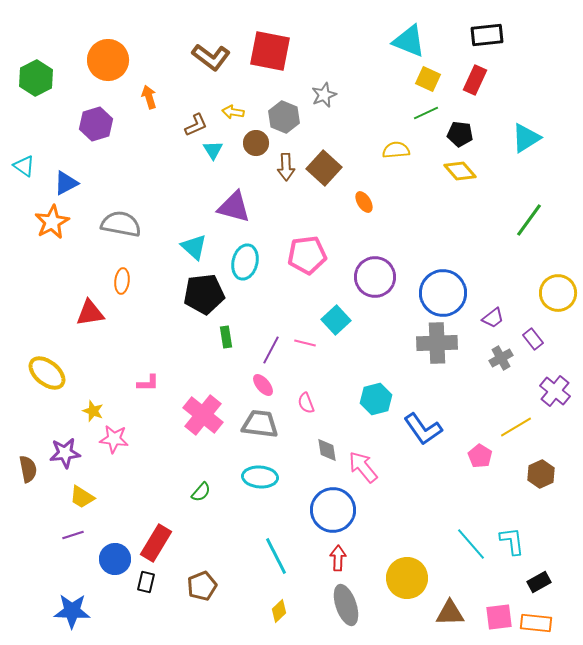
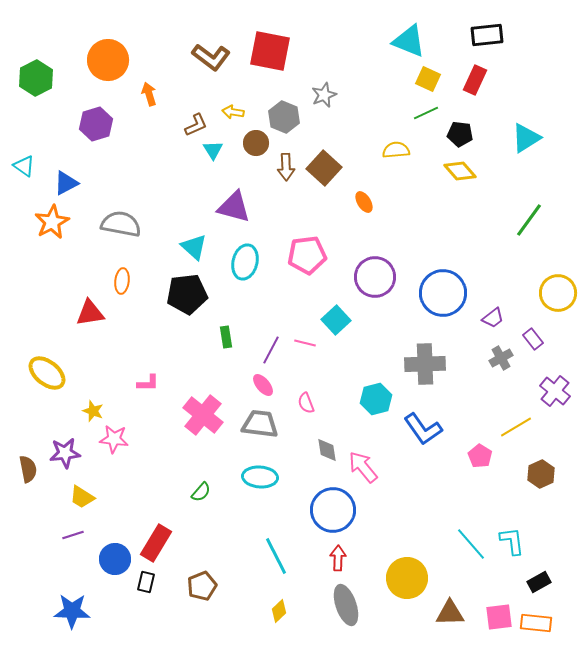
orange arrow at (149, 97): moved 3 px up
black pentagon at (204, 294): moved 17 px left
gray cross at (437, 343): moved 12 px left, 21 px down
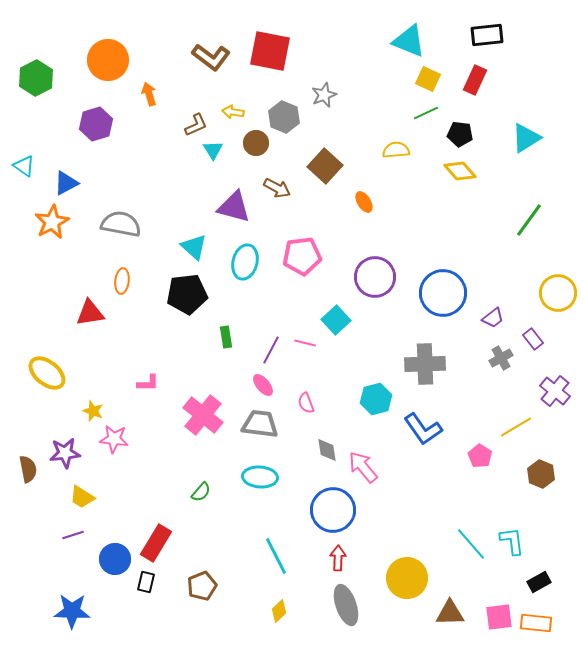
brown arrow at (286, 167): moved 9 px left, 21 px down; rotated 60 degrees counterclockwise
brown square at (324, 168): moved 1 px right, 2 px up
pink pentagon at (307, 255): moved 5 px left, 1 px down
brown hexagon at (541, 474): rotated 12 degrees counterclockwise
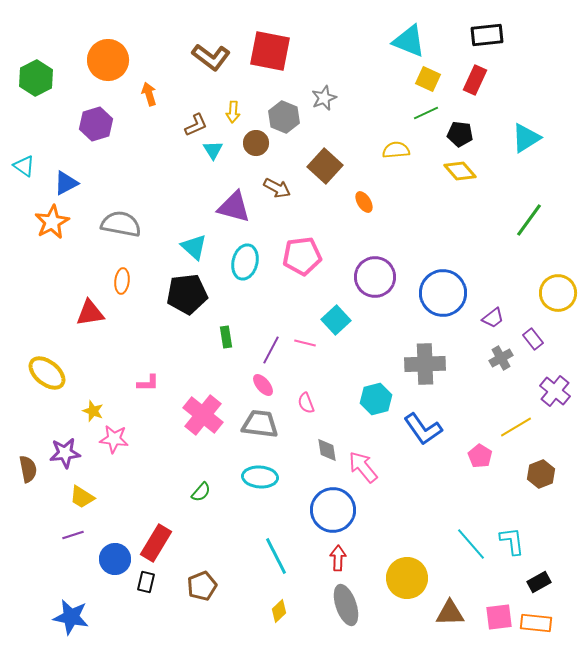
gray star at (324, 95): moved 3 px down
yellow arrow at (233, 112): rotated 95 degrees counterclockwise
brown hexagon at (541, 474): rotated 16 degrees clockwise
blue star at (72, 611): moved 1 px left, 6 px down; rotated 9 degrees clockwise
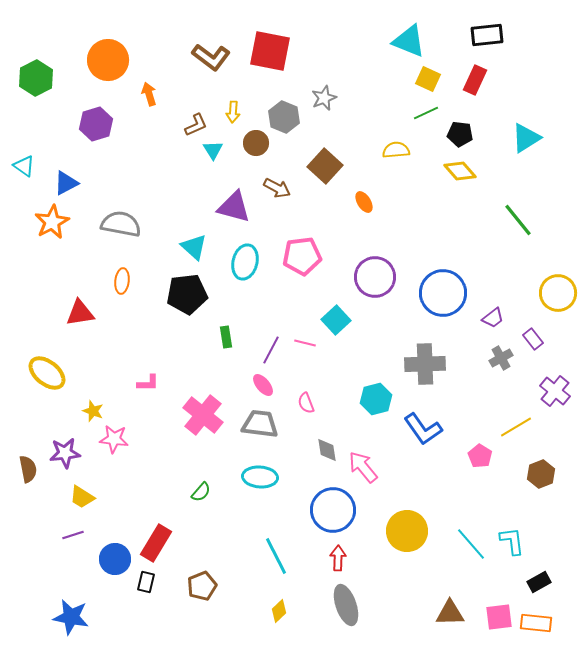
green line at (529, 220): moved 11 px left; rotated 75 degrees counterclockwise
red triangle at (90, 313): moved 10 px left
yellow circle at (407, 578): moved 47 px up
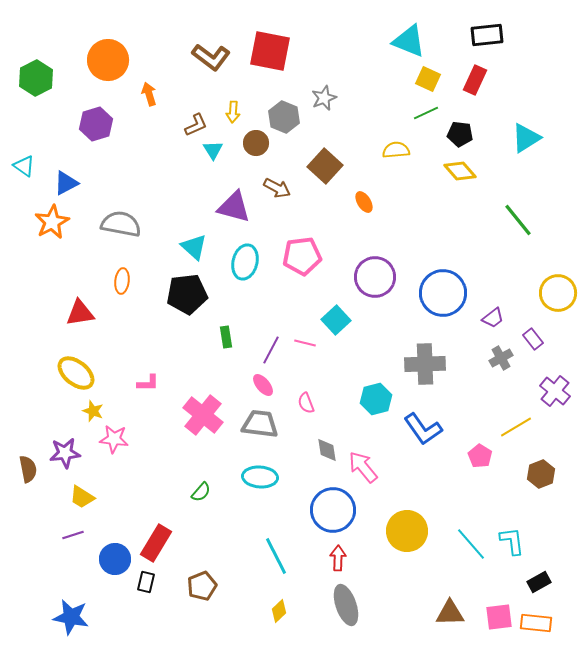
yellow ellipse at (47, 373): moved 29 px right
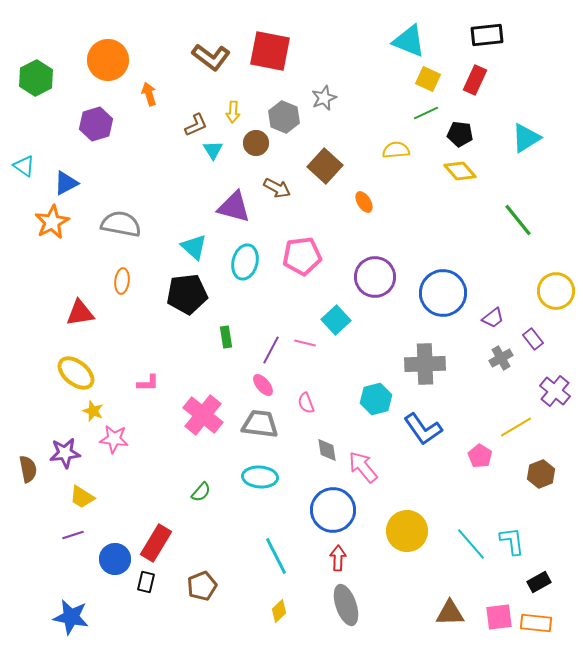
yellow circle at (558, 293): moved 2 px left, 2 px up
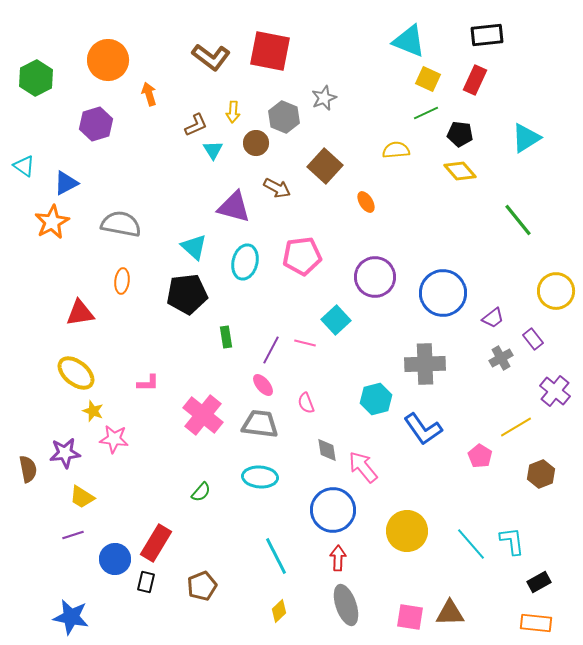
orange ellipse at (364, 202): moved 2 px right
pink square at (499, 617): moved 89 px left; rotated 16 degrees clockwise
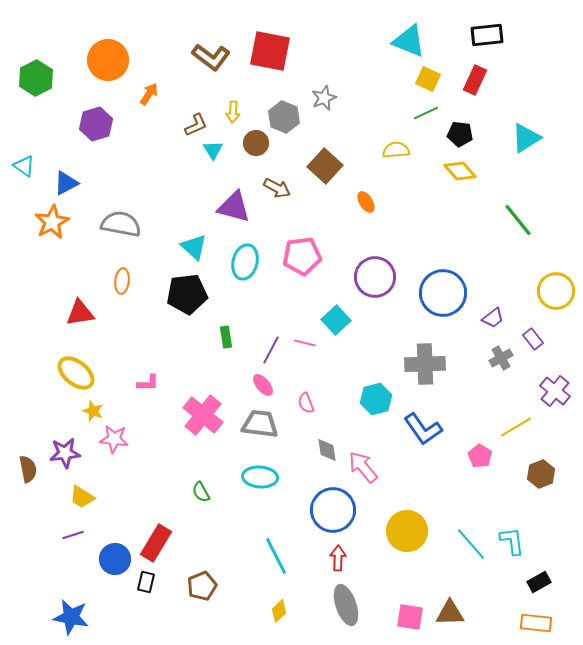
orange arrow at (149, 94): rotated 50 degrees clockwise
green semicircle at (201, 492): rotated 110 degrees clockwise
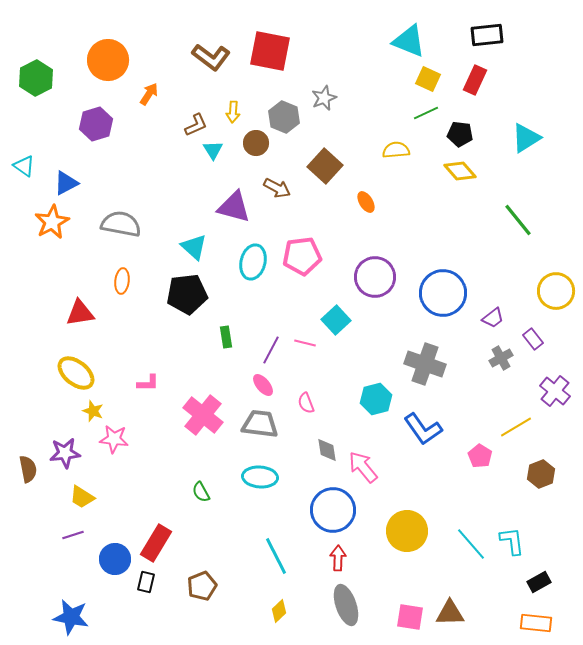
cyan ellipse at (245, 262): moved 8 px right
gray cross at (425, 364): rotated 21 degrees clockwise
